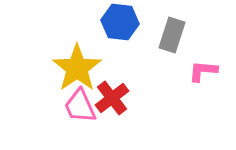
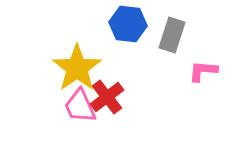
blue hexagon: moved 8 px right, 2 px down
red cross: moved 5 px left, 1 px up
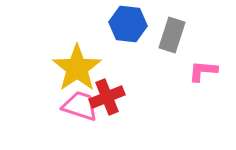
red cross: rotated 16 degrees clockwise
pink trapezoid: rotated 132 degrees clockwise
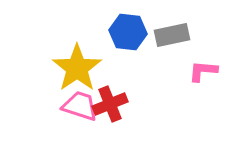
blue hexagon: moved 8 px down
gray rectangle: rotated 60 degrees clockwise
red cross: moved 3 px right, 7 px down
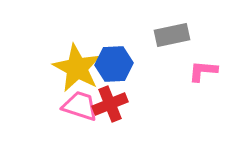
blue hexagon: moved 14 px left, 32 px down; rotated 9 degrees counterclockwise
yellow star: rotated 9 degrees counterclockwise
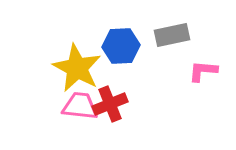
blue hexagon: moved 7 px right, 18 px up
pink trapezoid: rotated 12 degrees counterclockwise
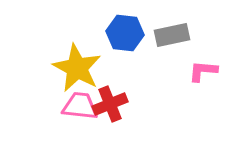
blue hexagon: moved 4 px right, 13 px up; rotated 9 degrees clockwise
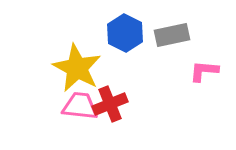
blue hexagon: rotated 21 degrees clockwise
pink L-shape: moved 1 px right
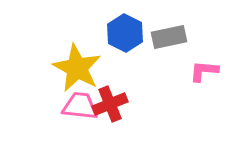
gray rectangle: moved 3 px left, 2 px down
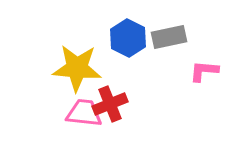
blue hexagon: moved 3 px right, 5 px down
yellow star: rotated 24 degrees counterclockwise
pink trapezoid: moved 4 px right, 7 px down
